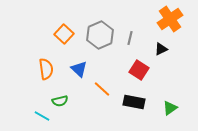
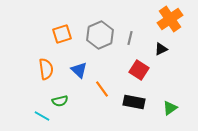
orange square: moved 2 px left; rotated 30 degrees clockwise
blue triangle: moved 1 px down
orange line: rotated 12 degrees clockwise
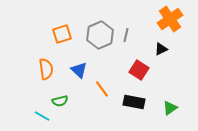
gray line: moved 4 px left, 3 px up
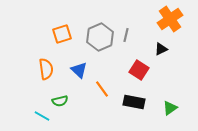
gray hexagon: moved 2 px down
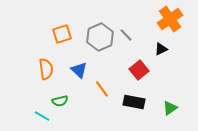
gray line: rotated 56 degrees counterclockwise
red square: rotated 18 degrees clockwise
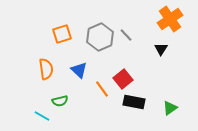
black triangle: rotated 32 degrees counterclockwise
red square: moved 16 px left, 9 px down
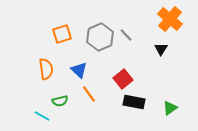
orange cross: rotated 15 degrees counterclockwise
orange line: moved 13 px left, 5 px down
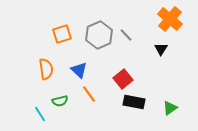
gray hexagon: moved 1 px left, 2 px up
cyan line: moved 2 px left, 2 px up; rotated 28 degrees clockwise
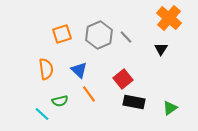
orange cross: moved 1 px left, 1 px up
gray line: moved 2 px down
cyan line: moved 2 px right; rotated 14 degrees counterclockwise
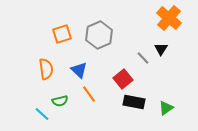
gray line: moved 17 px right, 21 px down
green triangle: moved 4 px left
